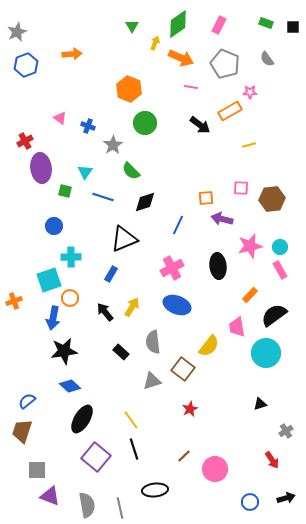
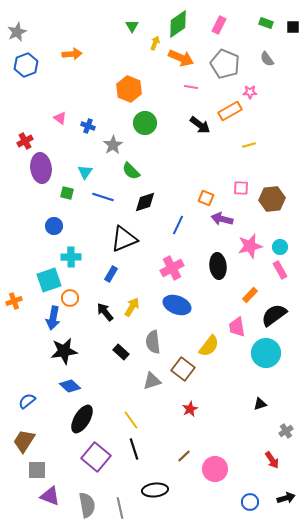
green square at (65, 191): moved 2 px right, 2 px down
orange square at (206, 198): rotated 28 degrees clockwise
brown trapezoid at (22, 431): moved 2 px right, 10 px down; rotated 15 degrees clockwise
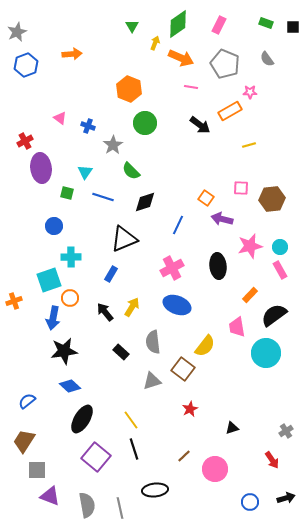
orange square at (206, 198): rotated 14 degrees clockwise
yellow semicircle at (209, 346): moved 4 px left
black triangle at (260, 404): moved 28 px left, 24 px down
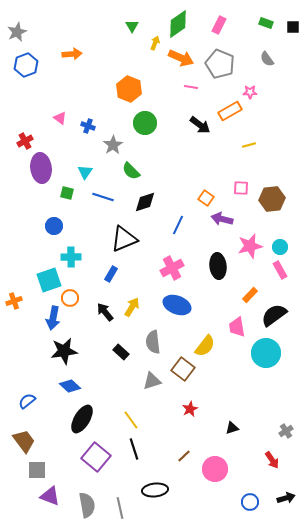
gray pentagon at (225, 64): moved 5 px left
brown trapezoid at (24, 441): rotated 110 degrees clockwise
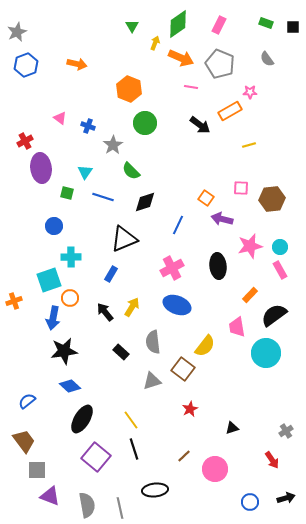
orange arrow at (72, 54): moved 5 px right, 10 px down; rotated 18 degrees clockwise
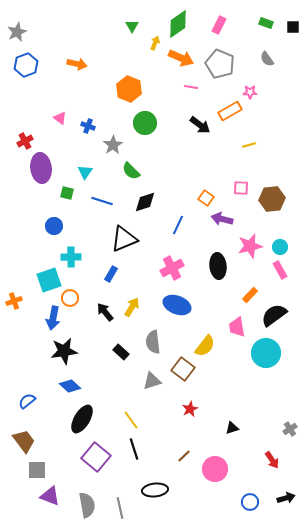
blue line at (103, 197): moved 1 px left, 4 px down
gray cross at (286, 431): moved 4 px right, 2 px up
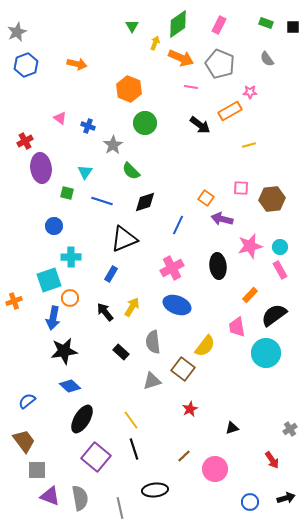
gray semicircle at (87, 505): moved 7 px left, 7 px up
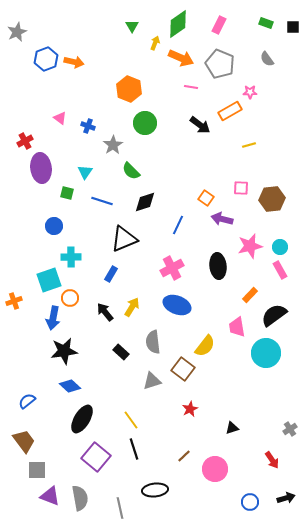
orange arrow at (77, 64): moved 3 px left, 2 px up
blue hexagon at (26, 65): moved 20 px right, 6 px up
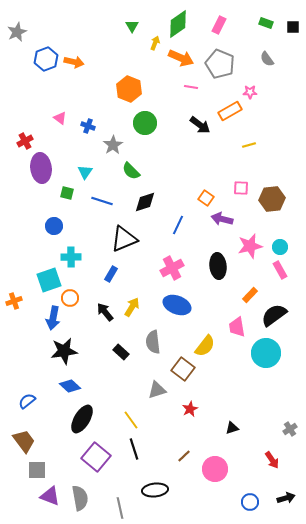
gray triangle at (152, 381): moved 5 px right, 9 px down
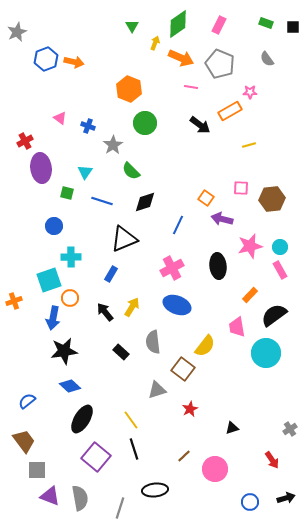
gray line at (120, 508): rotated 30 degrees clockwise
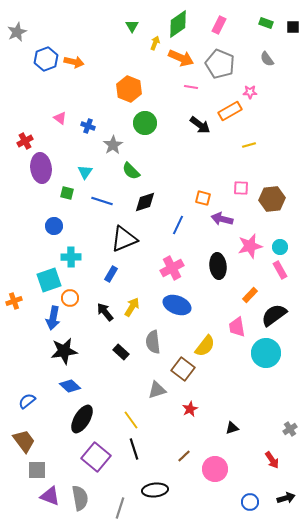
orange square at (206, 198): moved 3 px left; rotated 21 degrees counterclockwise
